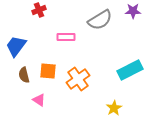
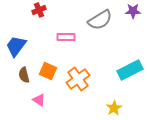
orange square: rotated 18 degrees clockwise
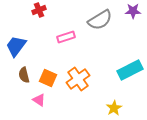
pink rectangle: rotated 18 degrees counterclockwise
orange square: moved 7 px down
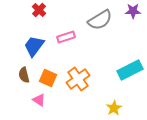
red cross: rotated 24 degrees counterclockwise
blue trapezoid: moved 18 px right
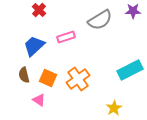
blue trapezoid: rotated 10 degrees clockwise
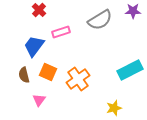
pink rectangle: moved 5 px left, 5 px up
blue trapezoid: rotated 10 degrees counterclockwise
orange square: moved 6 px up
pink triangle: rotated 32 degrees clockwise
yellow star: rotated 14 degrees clockwise
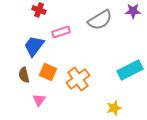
red cross: rotated 24 degrees counterclockwise
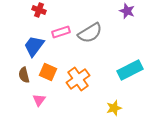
purple star: moved 6 px left; rotated 21 degrees clockwise
gray semicircle: moved 10 px left, 13 px down
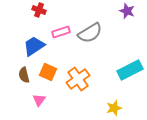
blue trapezoid: rotated 20 degrees clockwise
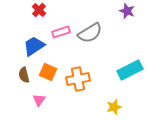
red cross: rotated 24 degrees clockwise
orange cross: rotated 25 degrees clockwise
yellow star: moved 1 px up
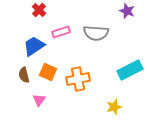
gray semicircle: moved 6 px right; rotated 35 degrees clockwise
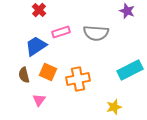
blue trapezoid: moved 2 px right
